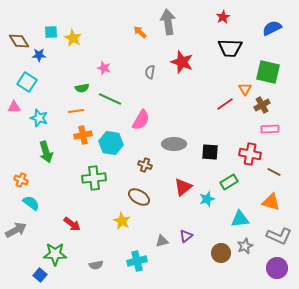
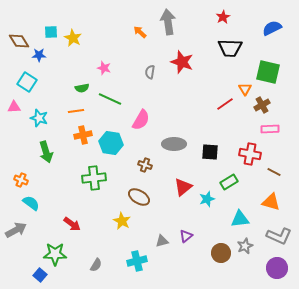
gray semicircle at (96, 265): rotated 48 degrees counterclockwise
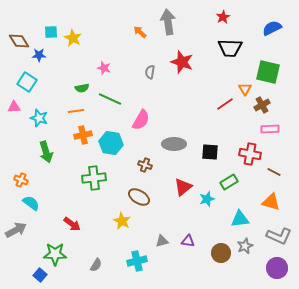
purple triangle at (186, 236): moved 2 px right, 5 px down; rotated 48 degrees clockwise
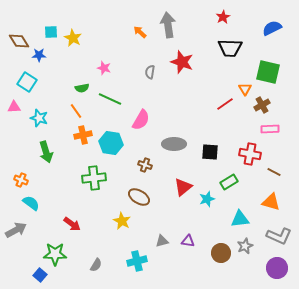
gray arrow at (168, 22): moved 3 px down
orange line at (76, 111): rotated 63 degrees clockwise
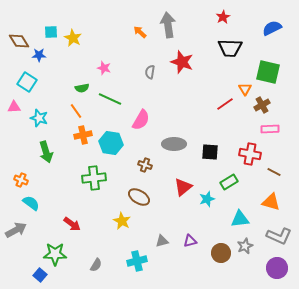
purple triangle at (188, 241): moved 2 px right; rotated 24 degrees counterclockwise
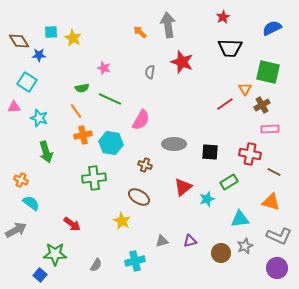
cyan cross at (137, 261): moved 2 px left
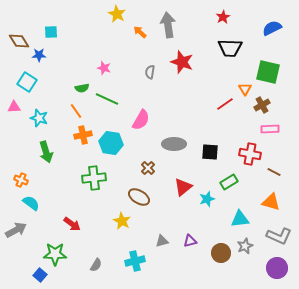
yellow star at (73, 38): moved 44 px right, 24 px up
green line at (110, 99): moved 3 px left
brown cross at (145, 165): moved 3 px right, 3 px down; rotated 24 degrees clockwise
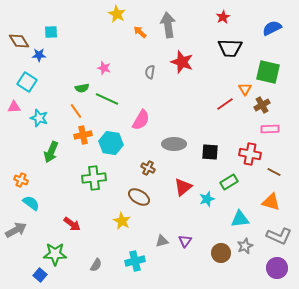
green arrow at (46, 152): moved 5 px right; rotated 40 degrees clockwise
brown cross at (148, 168): rotated 16 degrees counterclockwise
purple triangle at (190, 241): moved 5 px left; rotated 40 degrees counterclockwise
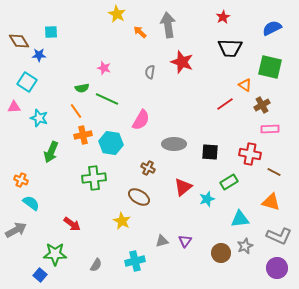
green square at (268, 72): moved 2 px right, 5 px up
orange triangle at (245, 89): moved 4 px up; rotated 24 degrees counterclockwise
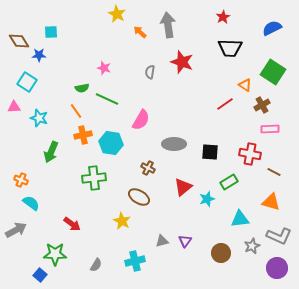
green square at (270, 67): moved 3 px right, 5 px down; rotated 20 degrees clockwise
gray star at (245, 246): moved 7 px right
